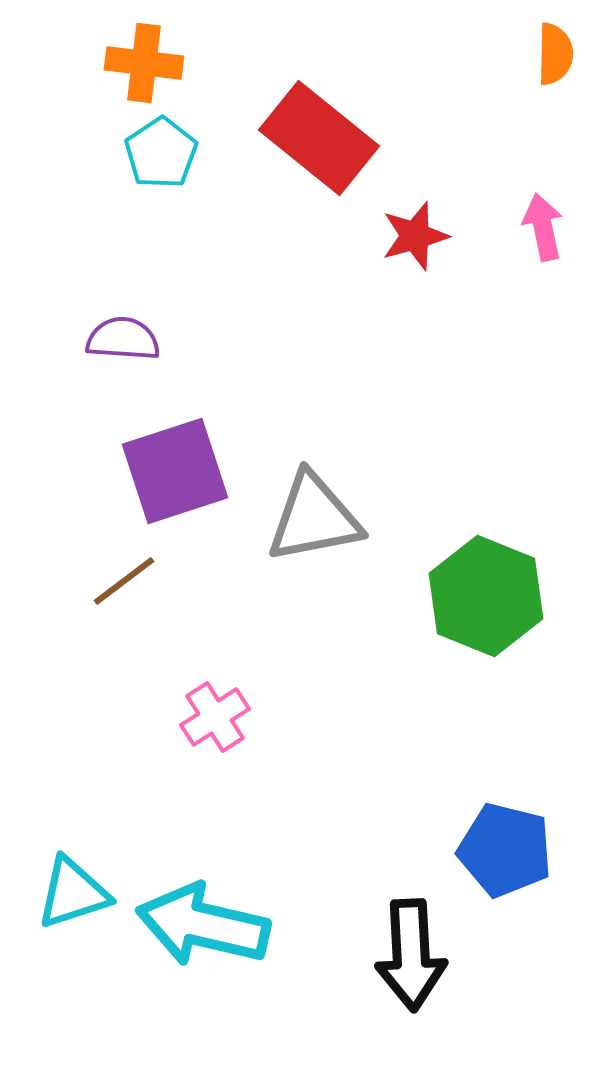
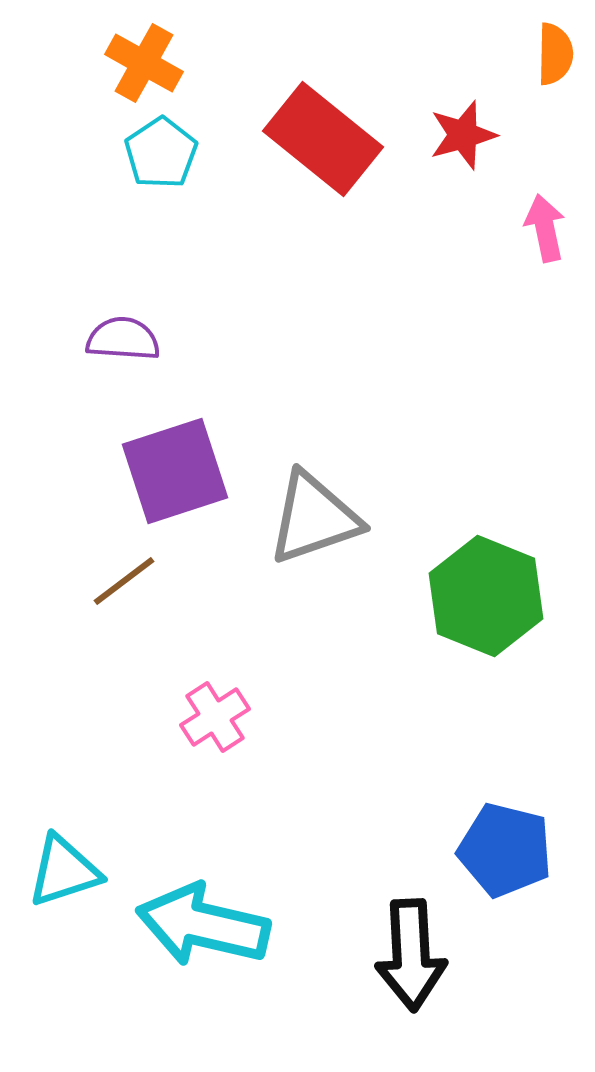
orange cross: rotated 22 degrees clockwise
red rectangle: moved 4 px right, 1 px down
pink arrow: moved 2 px right, 1 px down
red star: moved 48 px right, 101 px up
gray triangle: rotated 8 degrees counterclockwise
cyan triangle: moved 9 px left, 22 px up
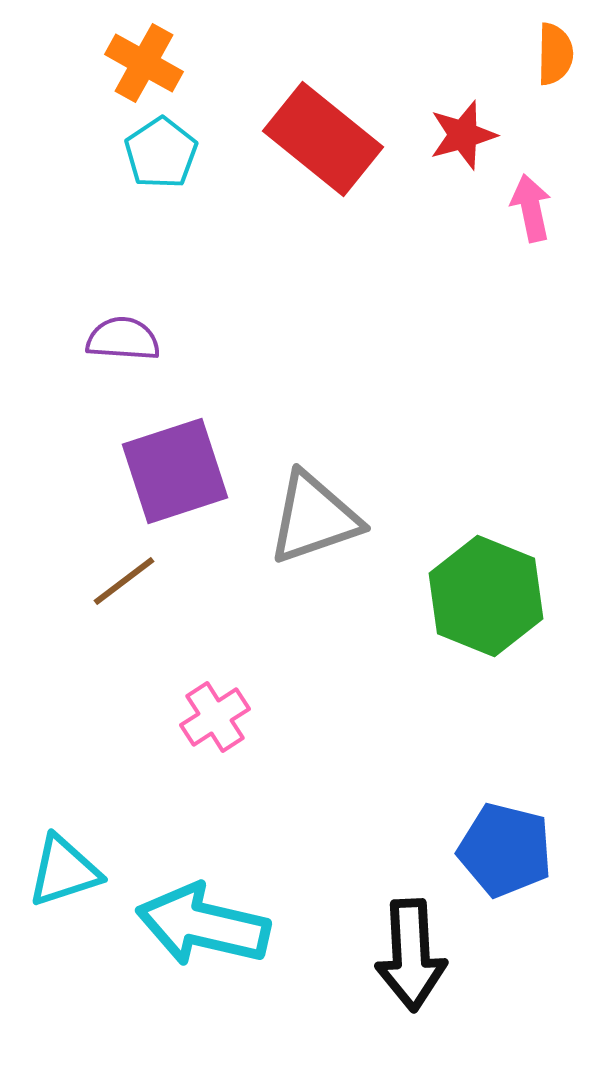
pink arrow: moved 14 px left, 20 px up
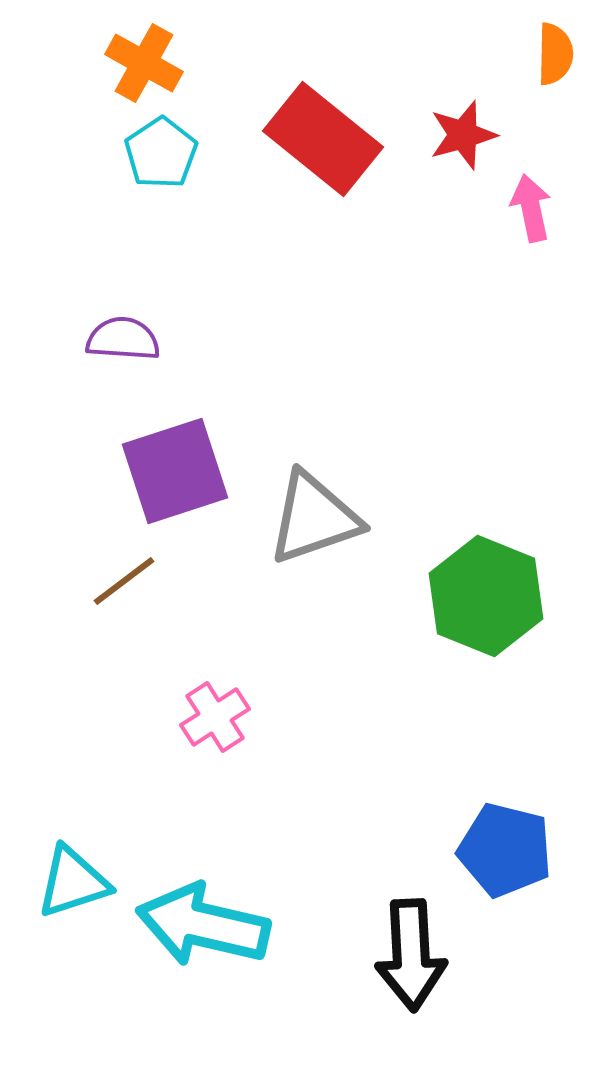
cyan triangle: moved 9 px right, 11 px down
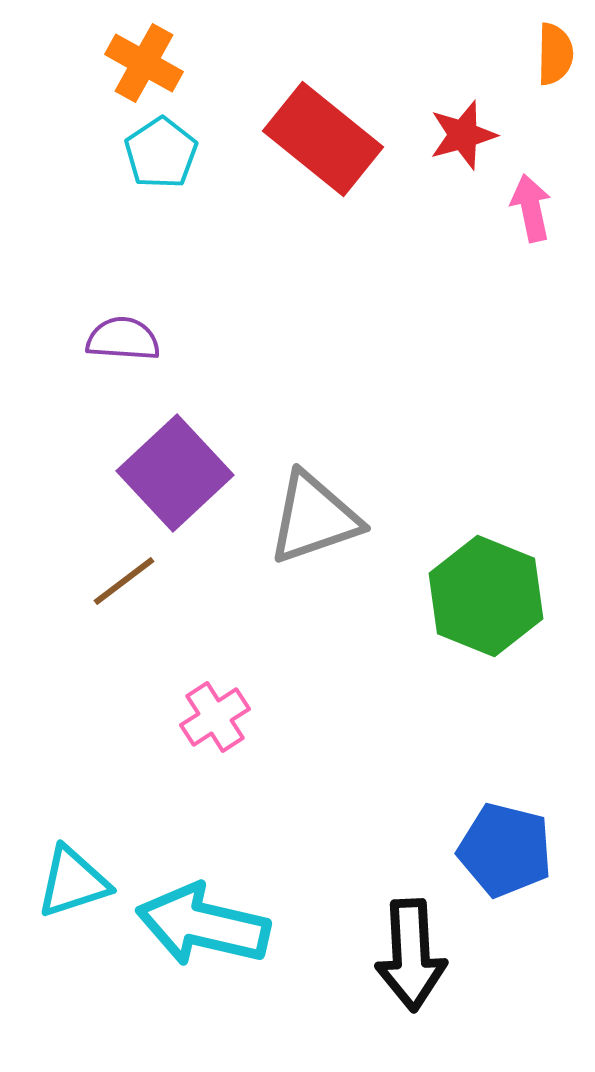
purple square: moved 2 px down; rotated 25 degrees counterclockwise
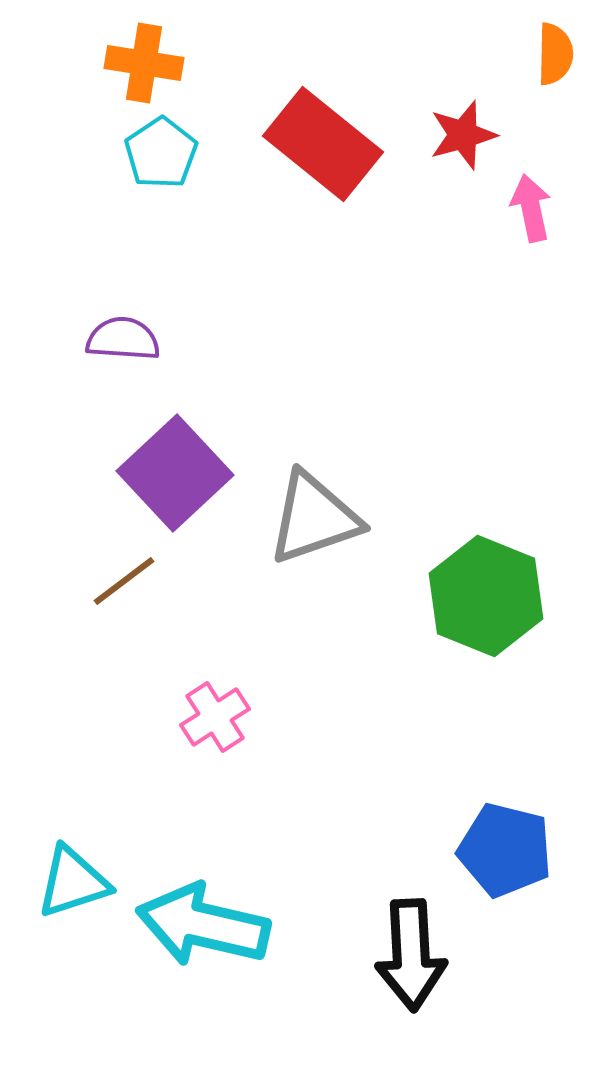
orange cross: rotated 20 degrees counterclockwise
red rectangle: moved 5 px down
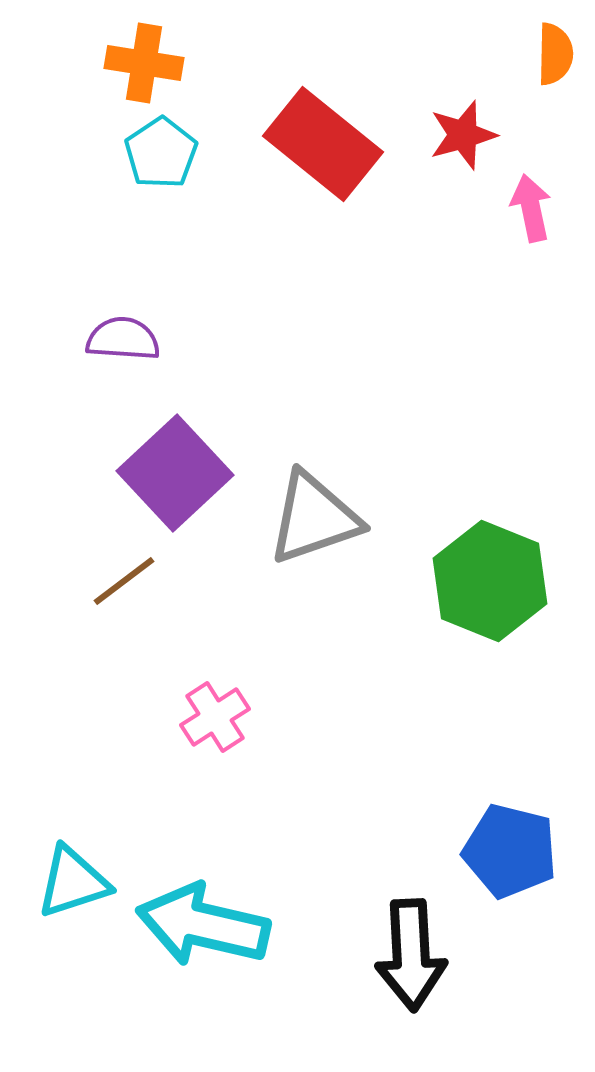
green hexagon: moved 4 px right, 15 px up
blue pentagon: moved 5 px right, 1 px down
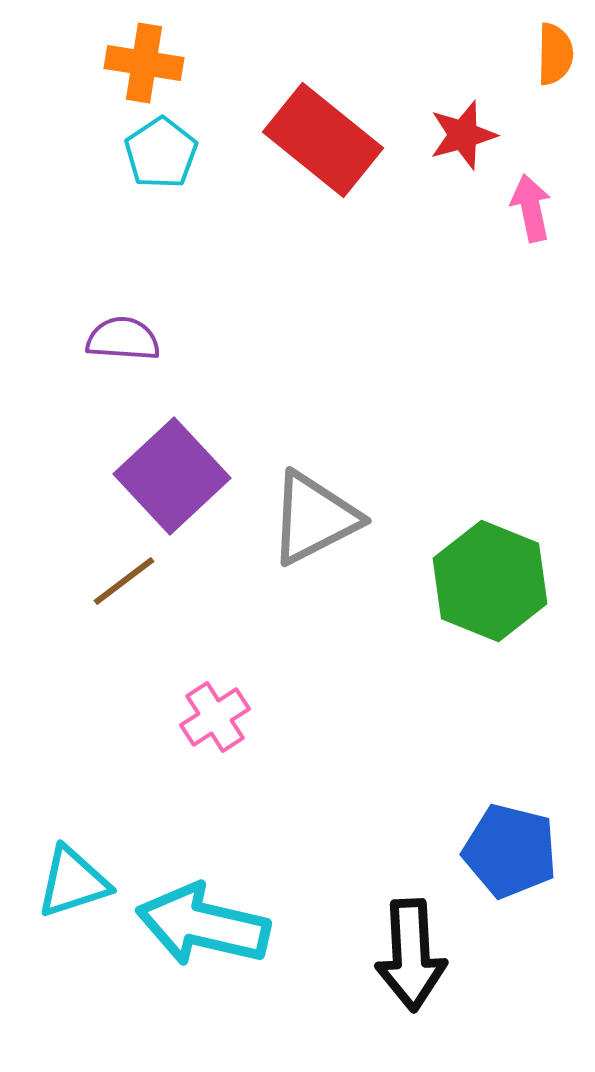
red rectangle: moved 4 px up
purple square: moved 3 px left, 3 px down
gray triangle: rotated 8 degrees counterclockwise
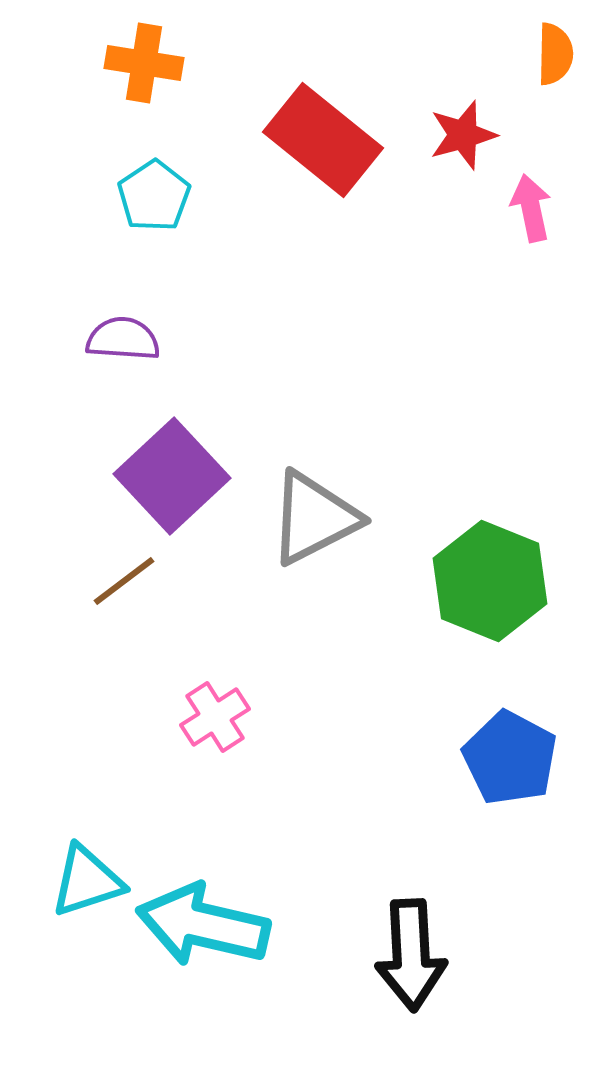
cyan pentagon: moved 7 px left, 43 px down
blue pentagon: moved 93 px up; rotated 14 degrees clockwise
cyan triangle: moved 14 px right, 1 px up
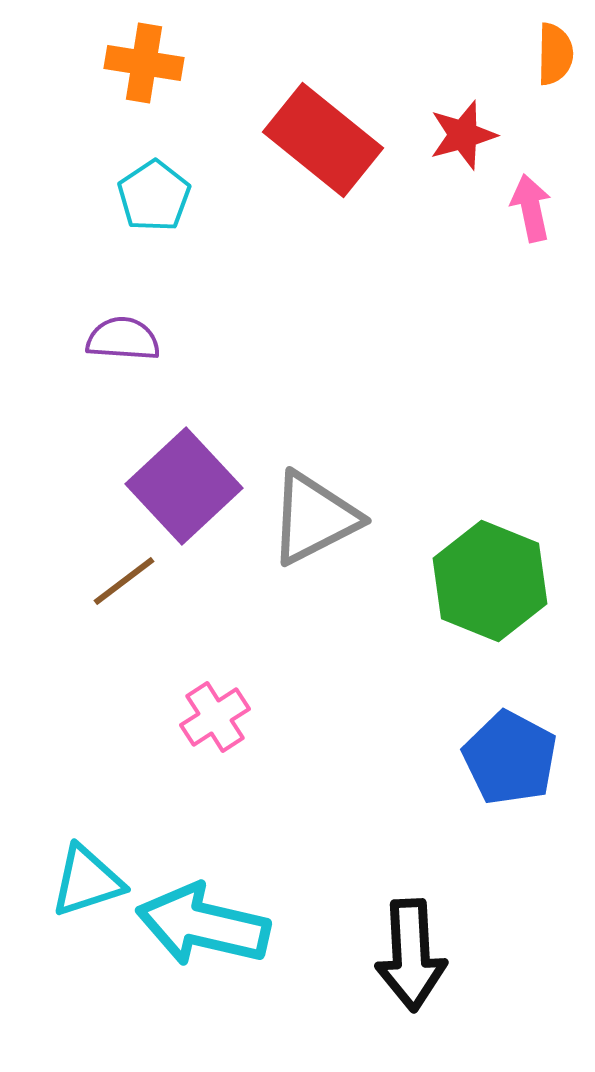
purple square: moved 12 px right, 10 px down
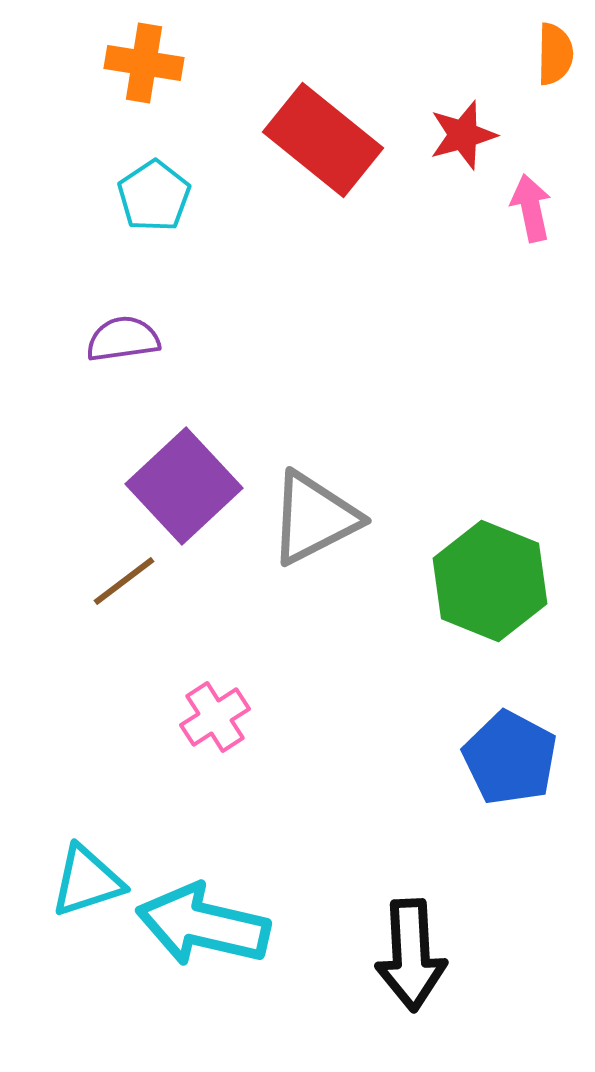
purple semicircle: rotated 12 degrees counterclockwise
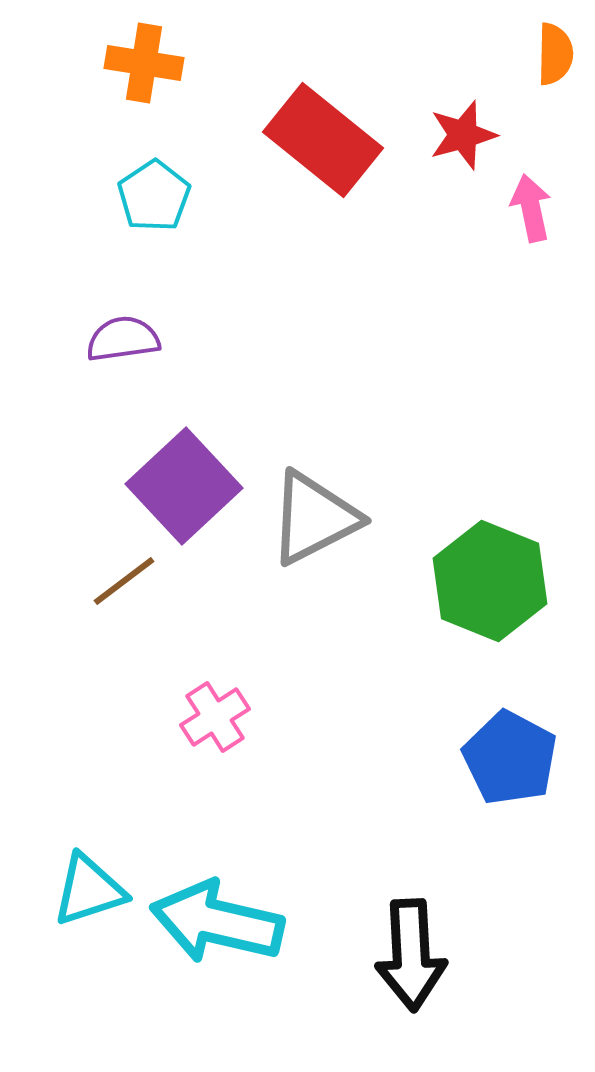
cyan triangle: moved 2 px right, 9 px down
cyan arrow: moved 14 px right, 3 px up
